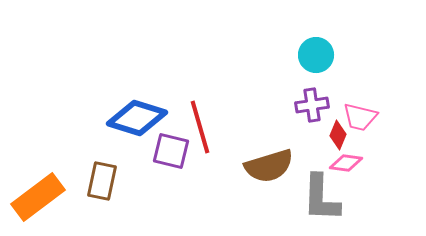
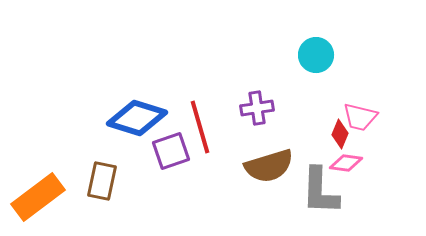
purple cross: moved 55 px left, 3 px down
red diamond: moved 2 px right, 1 px up
purple square: rotated 33 degrees counterclockwise
gray L-shape: moved 1 px left, 7 px up
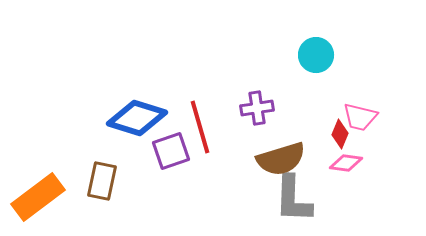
brown semicircle: moved 12 px right, 7 px up
gray L-shape: moved 27 px left, 8 px down
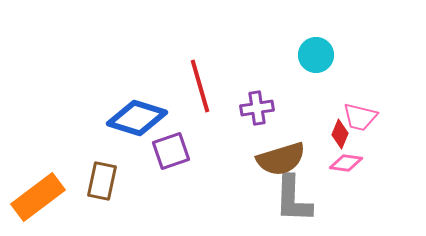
red line: moved 41 px up
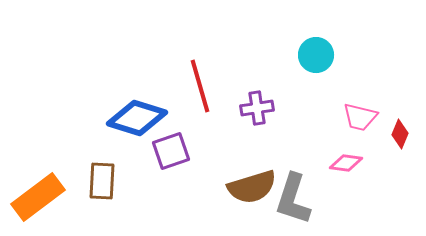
red diamond: moved 60 px right
brown semicircle: moved 29 px left, 28 px down
brown rectangle: rotated 9 degrees counterclockwise
gray L-shape: rotated 16 degrees clockwise
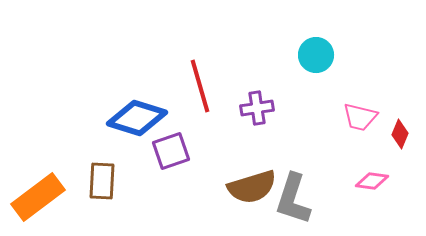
pink diamond: moved 26 px right, 18 px down
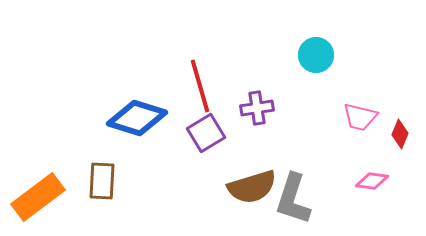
purple square: moved 35 px right, 18 px up; rotated 12 degrees counterclockwise
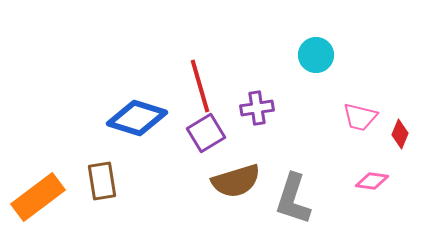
brown rectangle: rotated 12 degrees counterclockwise
brown semicircle: moved 16 px left, 6 px up
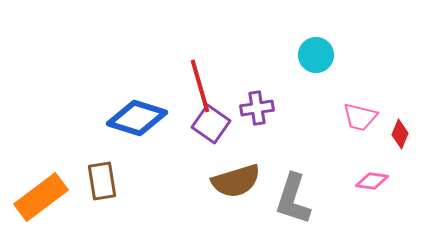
purple square: moved 5 px right, 9 px up; rotated 24 degrees counterclockwise
orange rectangle: moved 3 px right
